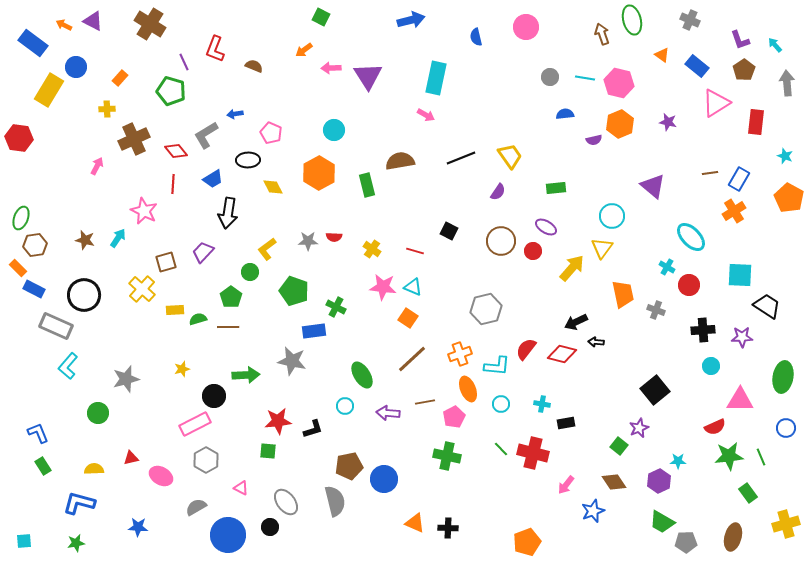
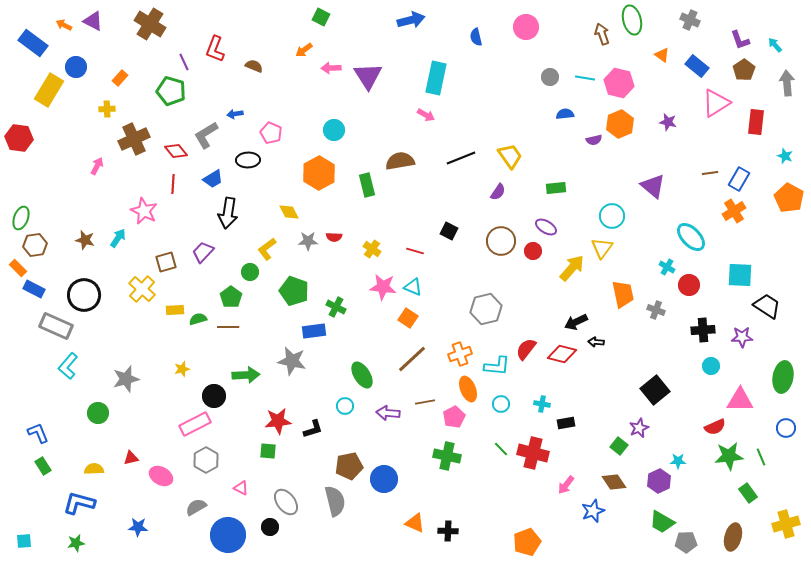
yellow diamond at (273, 187): moved 16 px right, 25 px down
black cross at (448, 528): moved 3 px down
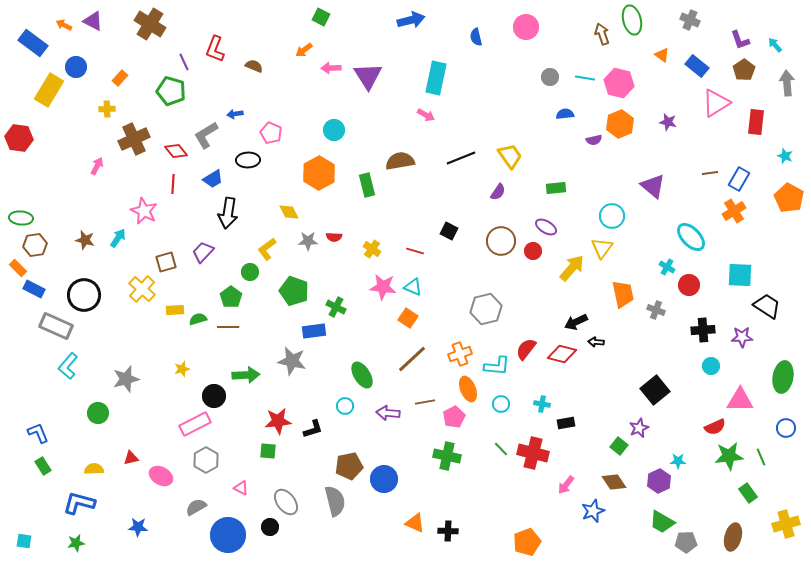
green ellipse at (21, 218): rotated 75 degrees clockwise
cyan square at (24, 541): rotated 14 degrees clockwise
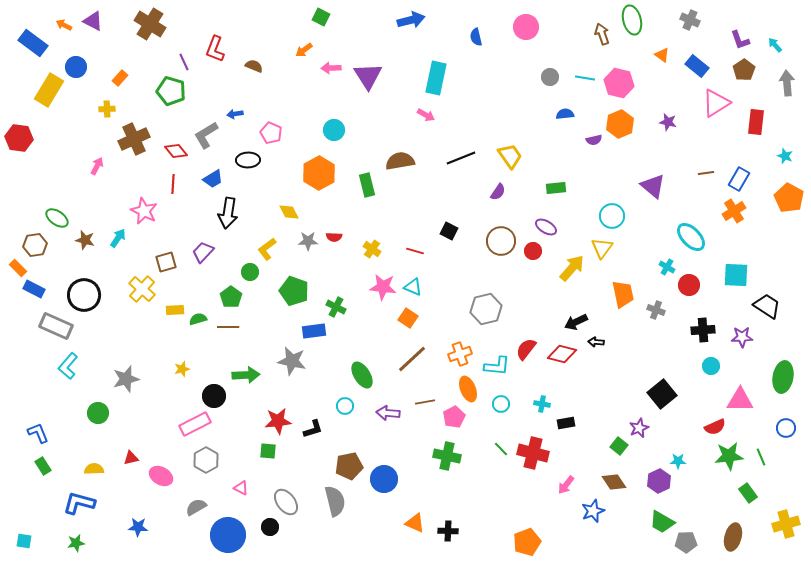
brown line at (710, 173): moved 4 px left
green ellipse at (21, 218): moved 36 px right; rotated 30 degrees clockwise
cyan square at (740, 275): moved 4 px left
black square at (655, 390): moved 7 px right, 4 px down
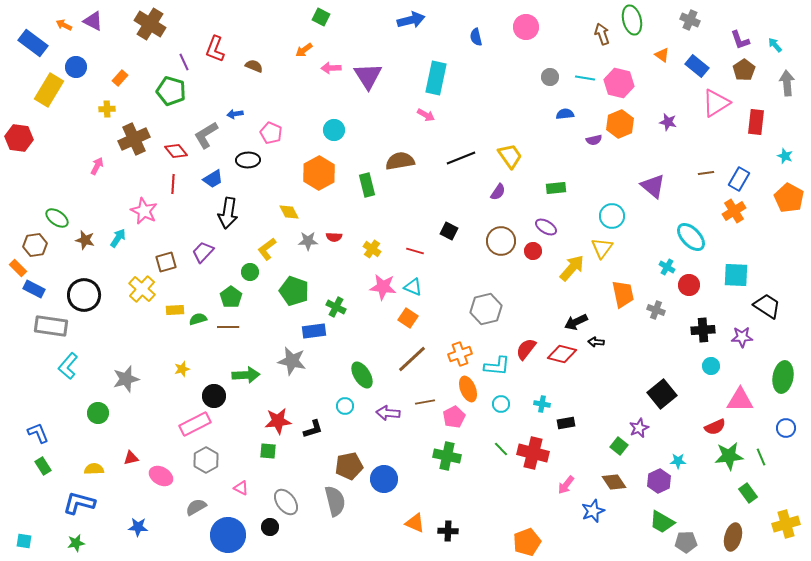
gray rectangle at (56, 326): moved 5 px left; rotated 16 degrees counterclockwise
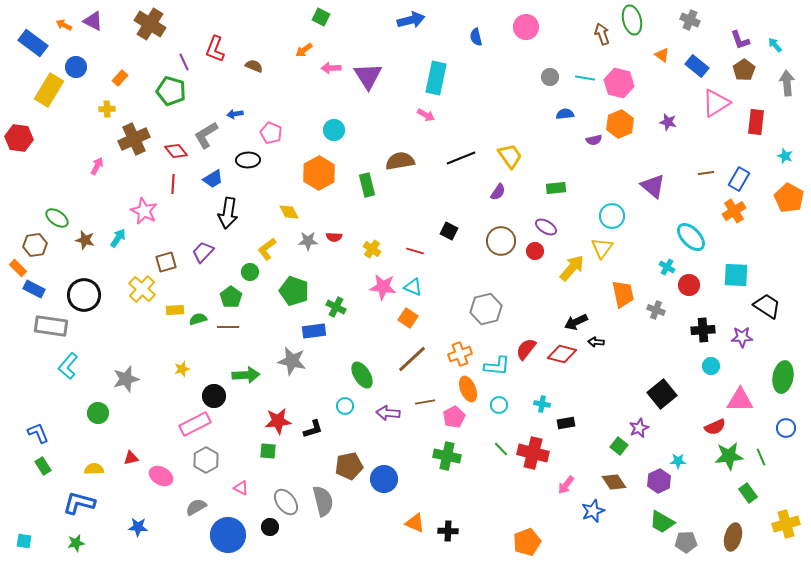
red circle at (533, 251): moved 2 px right
cyan circle at (501, 404): moved 2 px left, 1 px down
gray semicircle at (335, 501): moved 12 px left
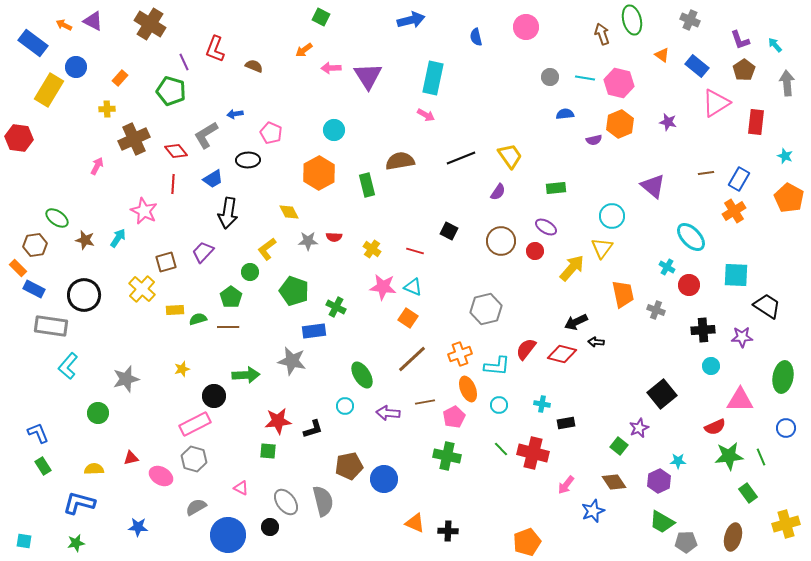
cyan rectangle at (436, 78): moved 3 px left
gray hexagon at (206, 460): moved 12 px left, 1 px up; rotated 15 degrees counterclockwise
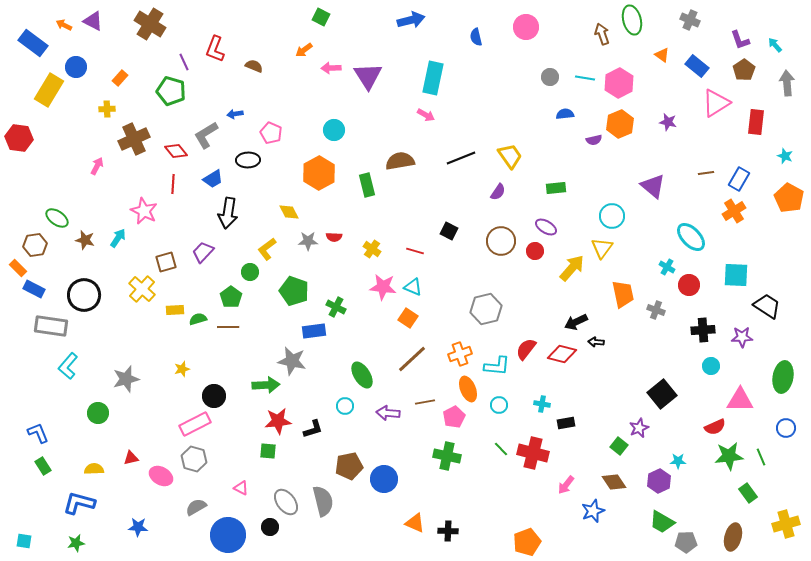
pink hexagon at (619, 83): rotated 20 degrees clockwise
green arrow at (246, 375): moved 20 px right, 10 px down
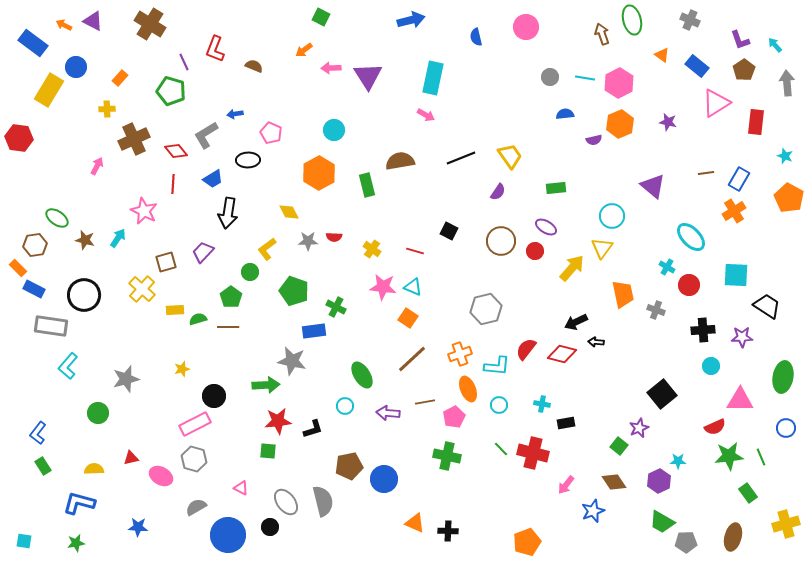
blue L-shape at (38, 433): rotated 120 degrees counterclockwise
